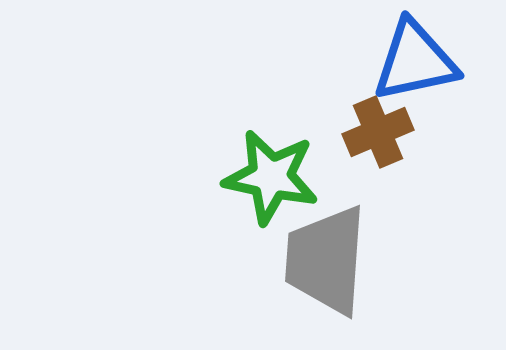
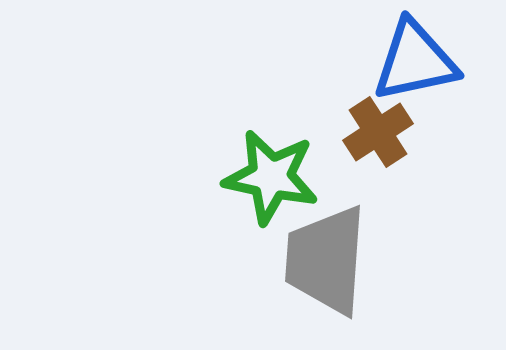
brown cross: rotated 10 degrees counterclockwise
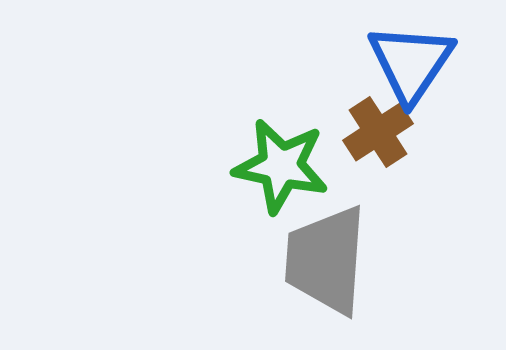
blue triangle: moved 4 px left, 2 px down; rotated 44 degrees counterclockwise
green star: moved 10 px right, 11 px up
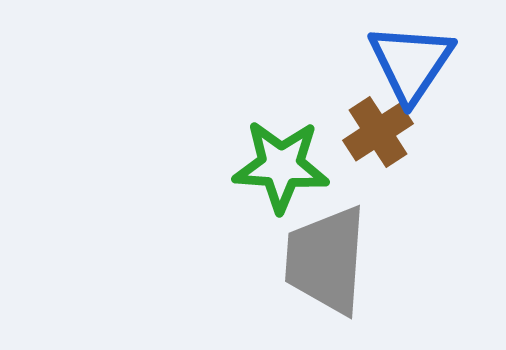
green star: rotated 8 degrees counterclockwise
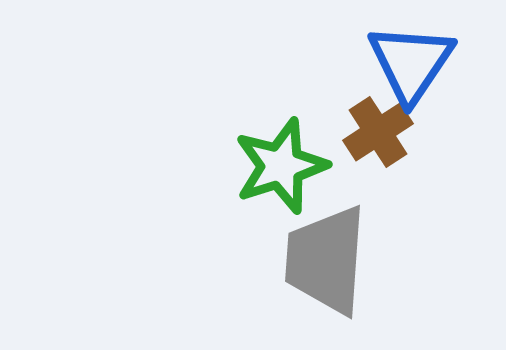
green star: rotated 22 degrees counterclockwise
